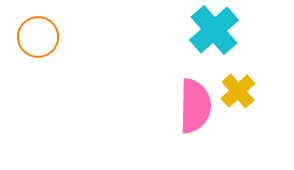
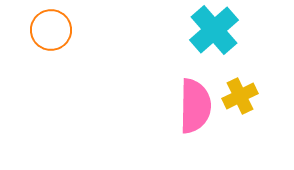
orange circle: moved 13 px right, 7 px up
yellow cross: moved 2 px right, 5 px down; rotated 16 degrees clockwise
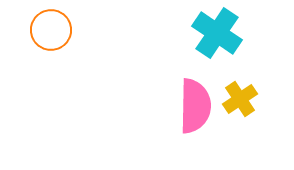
cyan cross: moved 3 px right, 3 px down; rotated 15 degrees counterclockwise
yellow cross: moved 3 px down; rotated 8 degrees counterclockwise
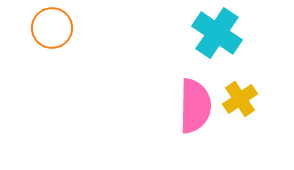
orange circle: moved 1 px right, 2 px up
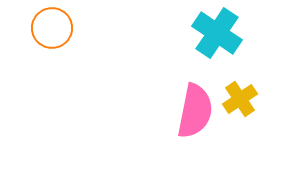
pink semicircle: moved 5 px down; rotated 10 degrees clockwise
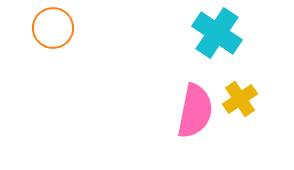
orange circle: moved 1 px right
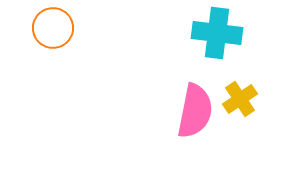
cyan cross: rotated 27 degrees counterclockwise
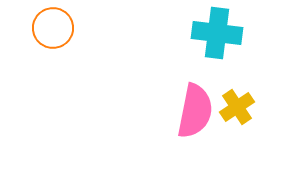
yellow cross: moved 3 px left, 8 px down
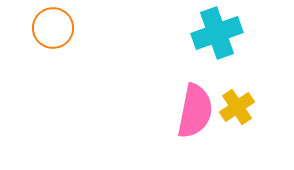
cyan cross: rotated 27 degrees counterclockwise
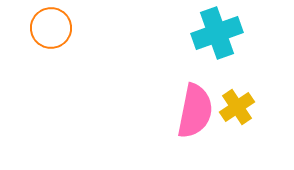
orange circle: moved 2 px left
